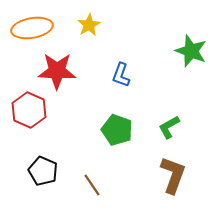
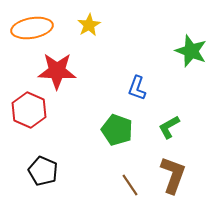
blue L-shape: moved 16 px right, 13 px down
brown line: moved 38 px right
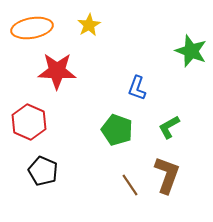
red hexagon: moved 12 px down
brown L-shape: moved 6 px left
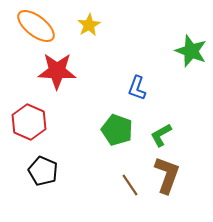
orange ellipse: moved 4 px right, 2 px up; rotated 48 degrees clockwise
green L-shape: moved 8 px left, 8 px down
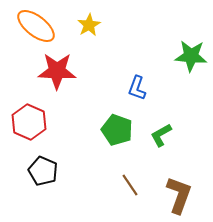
green star: moved 5 px down; rotated 16 degrees counterclockwise
brown L-shape: moved 12 px right, 20 px down
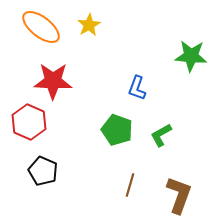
orange ellipse: moved 5 px right, 1 px down
red star: moved 4 px left, 10 px down
brown line: rotated 50 degrees clockwise
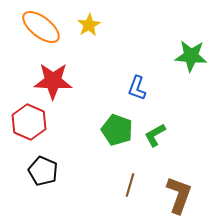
green L-shape: moved 6 px left
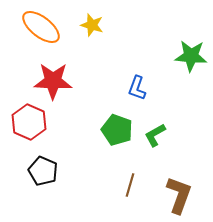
yellow star: moved 3 px right; rotated 25 degrees counterclockwise
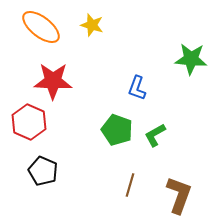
green star: moved 3 px down
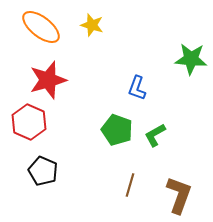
red star: moved 5 px left, 1 px up; rotated 18 degrees counterclockwise
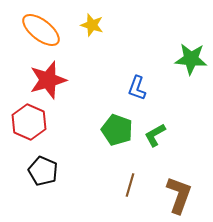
orange ellipse: moved 3 px down
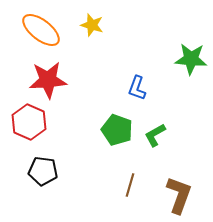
red star: rotated 12 degrees clockwise
black pentagon: rotated 16 degrees counterclockwise
